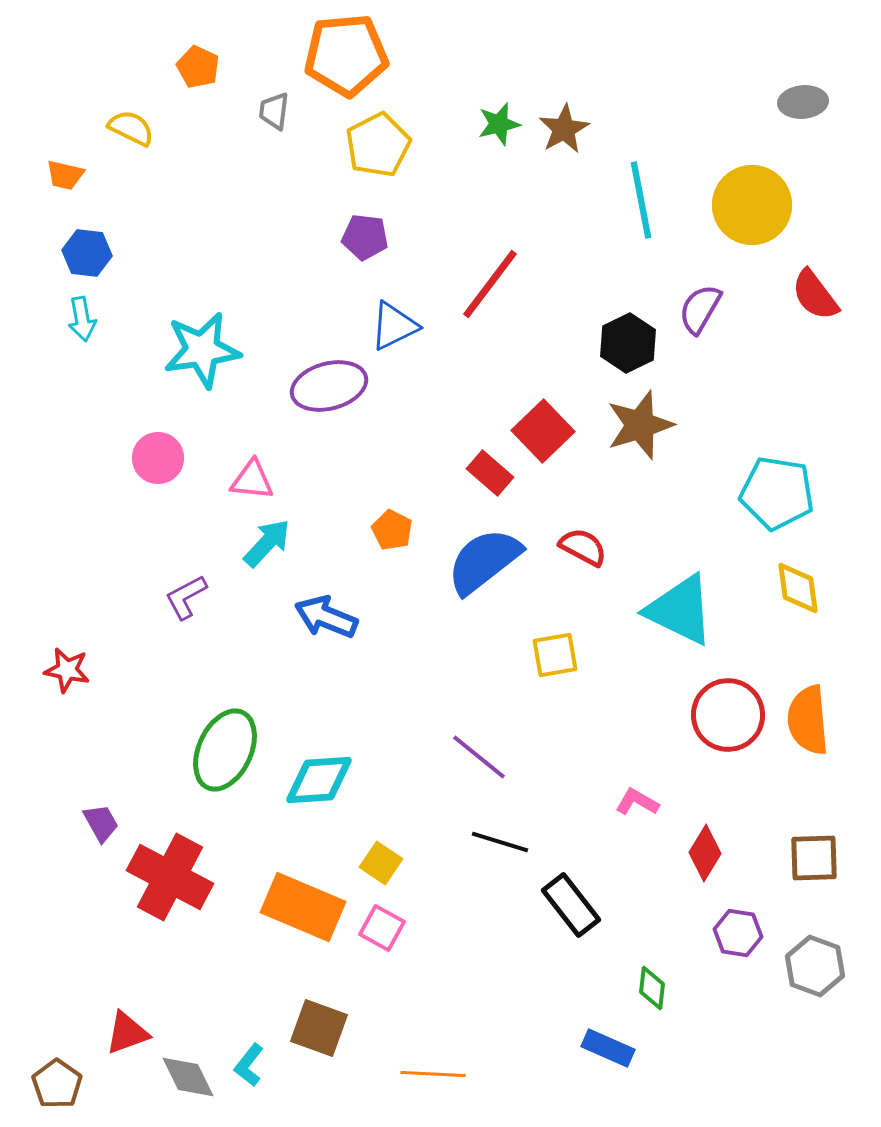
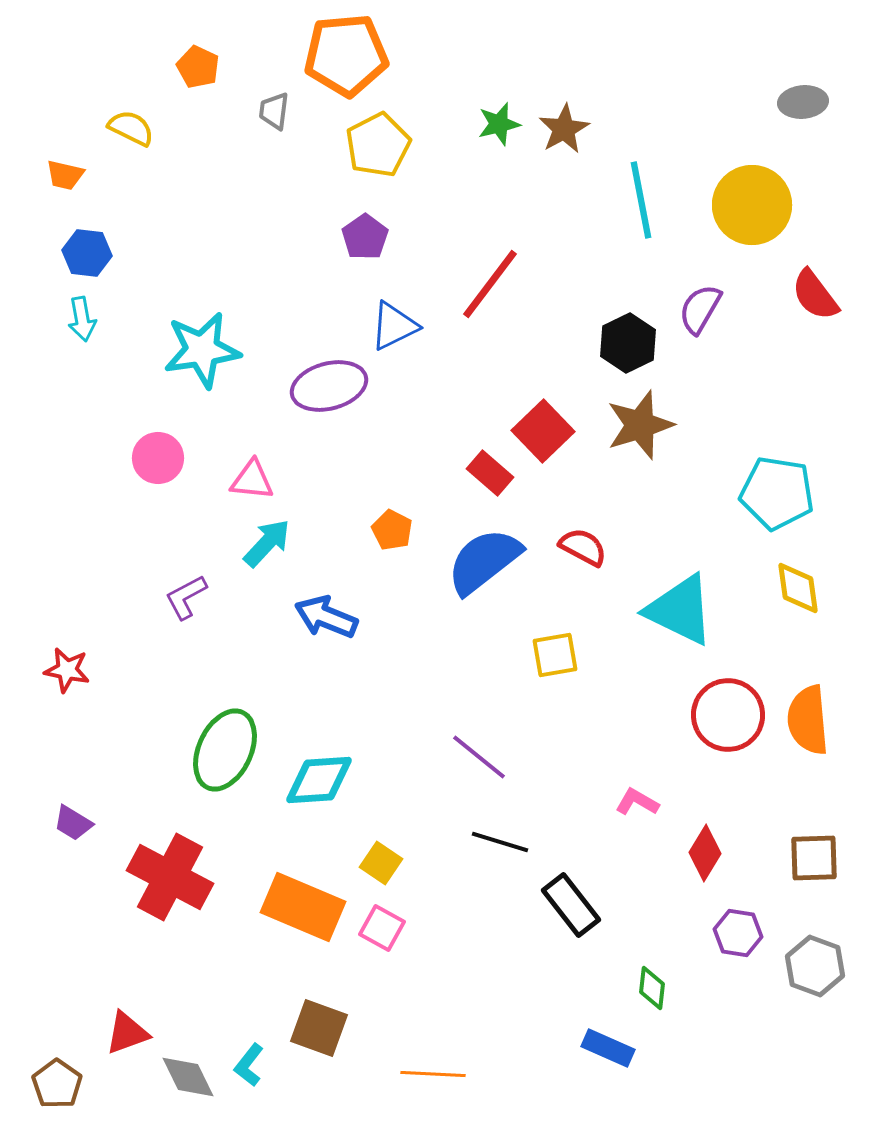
purple pentagon at (365, 237): rotated 30 degrees clockwise
purple trapezoid at (101, 823): moved 28 px left; rotated 150 degrees clockwise
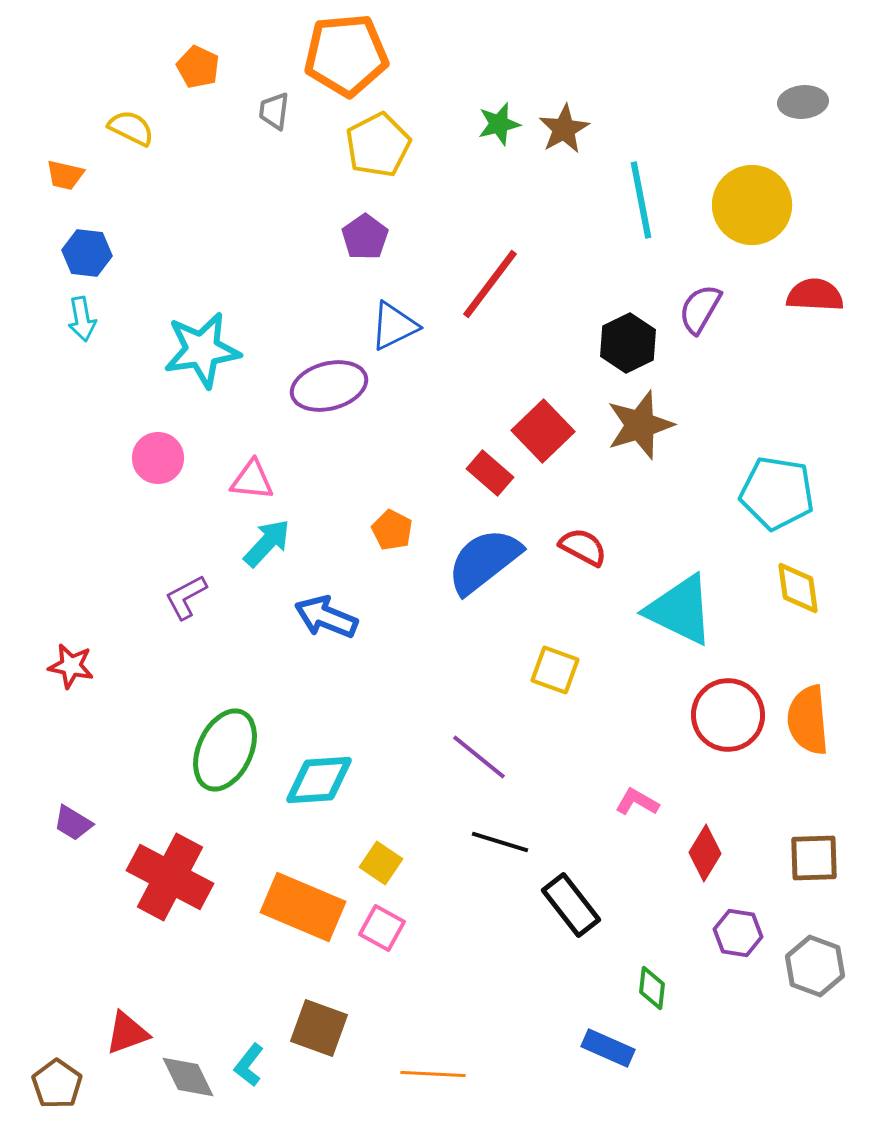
red semicircle at (815, 295): rotated 130 degrees clockwise
yellow square at (555, 655): moved 15 px down; rotated 30 degrees clockwise
red star at (67, 670): moved 4 px right, 4 px up
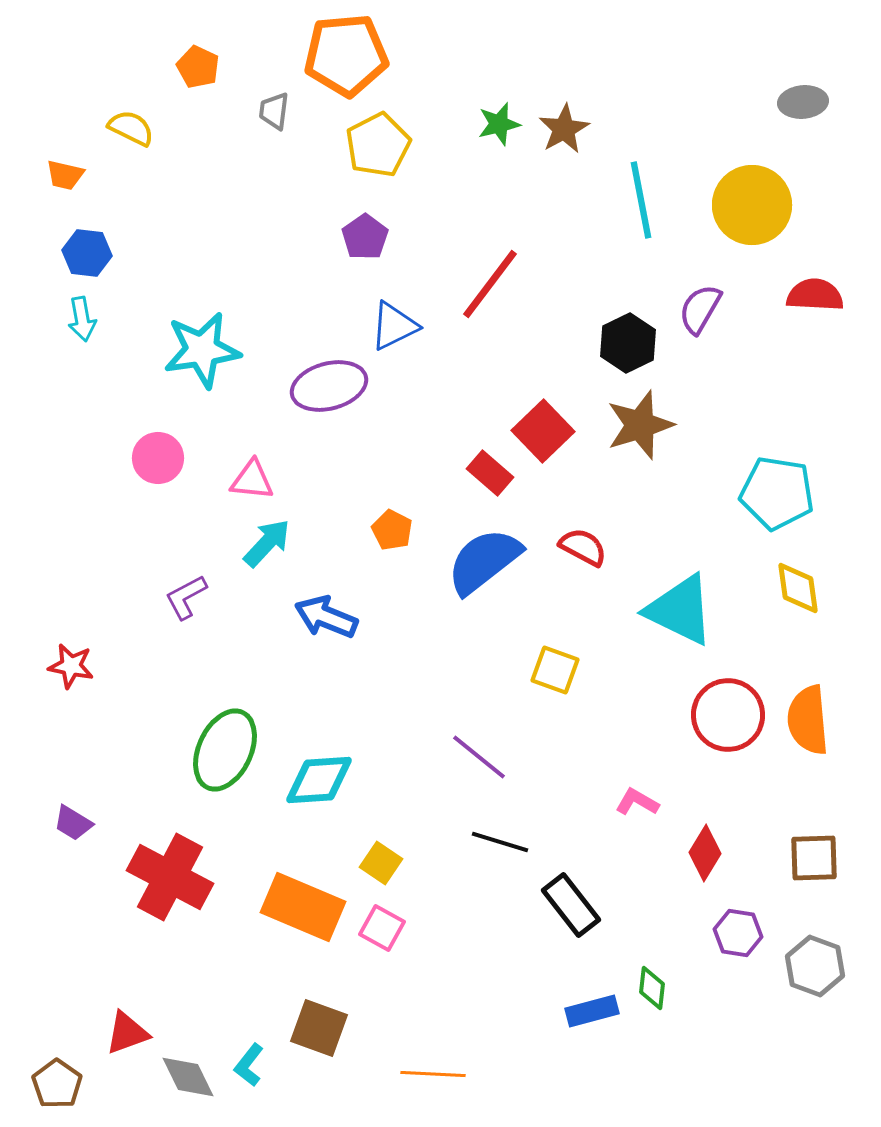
blue rectangle at (608, 1048): moved 16 px left, 37 px up; rotated 39 degrees counterclockwise
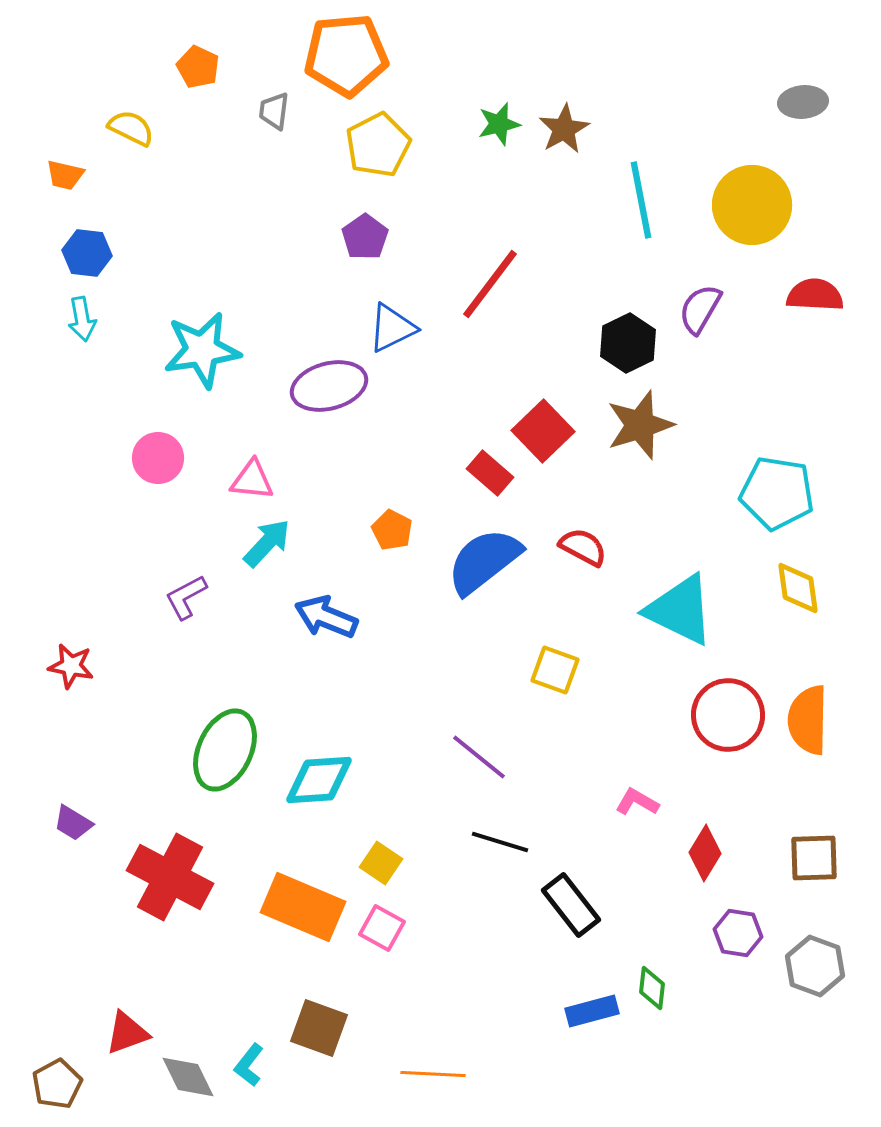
blue triangle at (394, 326): moved 2 px left, 2 px down
orange semicircle at (808, 720): rotated 6 degrees clockwise
brown pentagon at (57, 1084): rotated 9 degrees clockwise
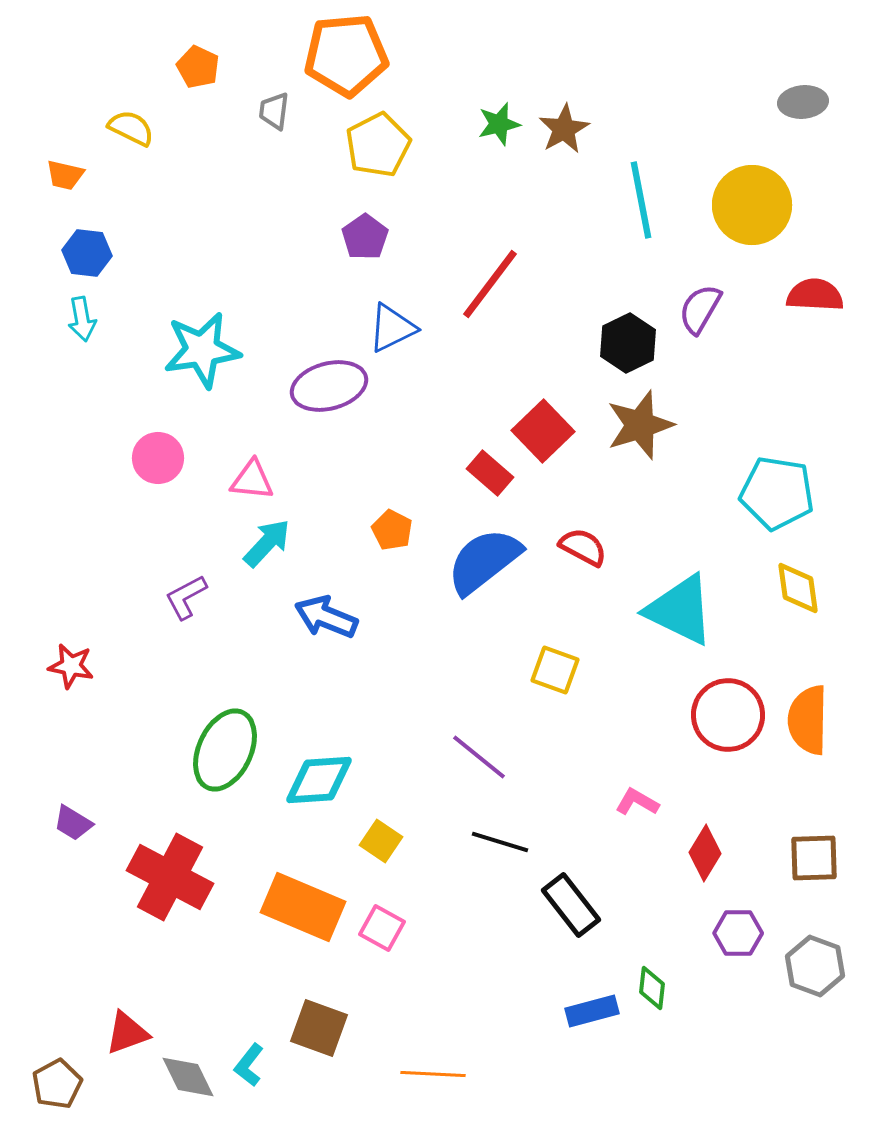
yellow square at (381, 863): moved 22 px up
purple hexagon at (738, 933): rotated 9 degrees counterclockwise
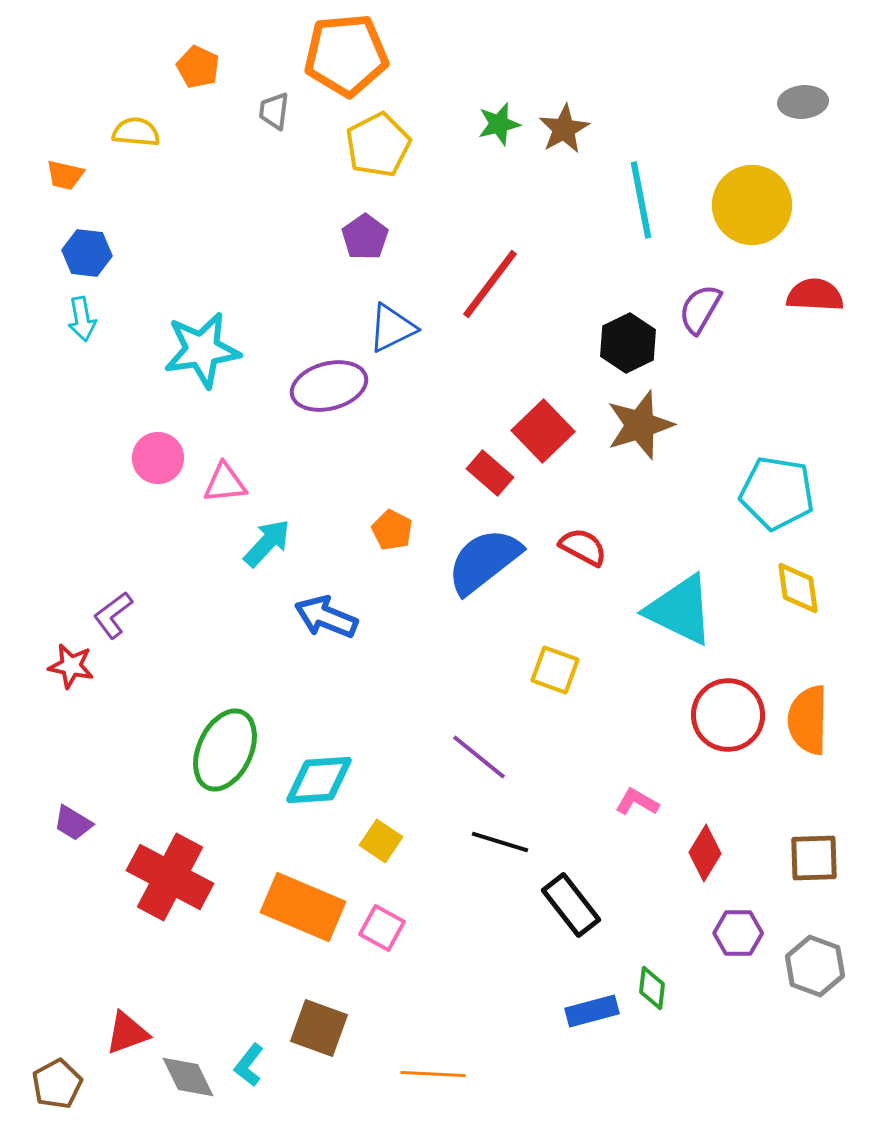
yellow semicircle at (131, 128): moved 5 px right, 4 px down; rotated 21 degrees counterclockwise
pink triangle at (252, 480): moved 27 px left, 3 px down; rotated 12 degrees counterclockwise
purple L-shape at (186, 597): moved 73 px left, 18 px down; rotated 9 degrees counterclockwise
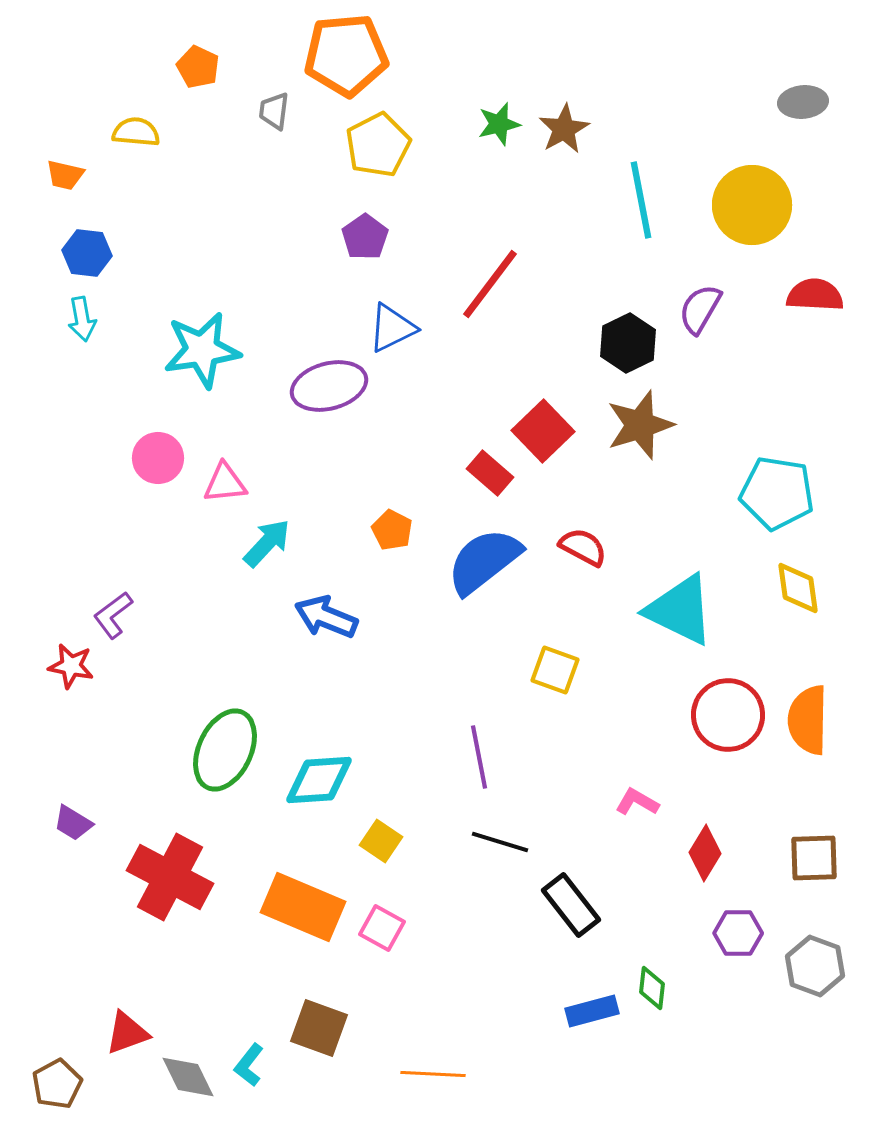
purple line at (479, 757): rotated 40 degrees clockwise
